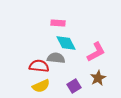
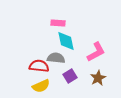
cyan diamond: moved 2 px up; rotated 15 degrees clockwise
purple square: moved 4 px left, 10 px up
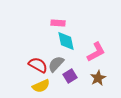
gray semicircle: moved 6 px down; rotated 54 degrees counterclockwise
red semicircle: moved 1 px left, 1 px up; rotated 24 degrees clockwise
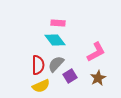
cyan diamond: moved 11 px left, 1 px up; rotated 25 degrees counterclockwise
red semicircle: rotated 60 degrees clockwise
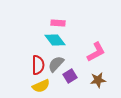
brown star: moved 2 px down; rotated 21 degrees clockwise
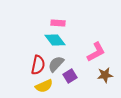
red semicircle: rotated 12 degrees clockwise
brown star: moved 7 px right, 5 px up
yellow semicircle: moved 3 px right
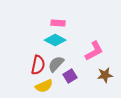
cyan diamond: rotated 25 degrees counterclockwise
pink L-shape: moved 2 px left, 1 px up
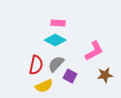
red semicircle: moved 2 px left
purple square: rotated 32 degrees counterclockwise
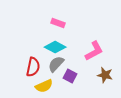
pink rectangle: rotated 16 degrees clockwise
cyan diamond: moved 7 px down
red semicircle: moved 3 px left, 2 px down
brown star: rotated 21 degrees clockwise
